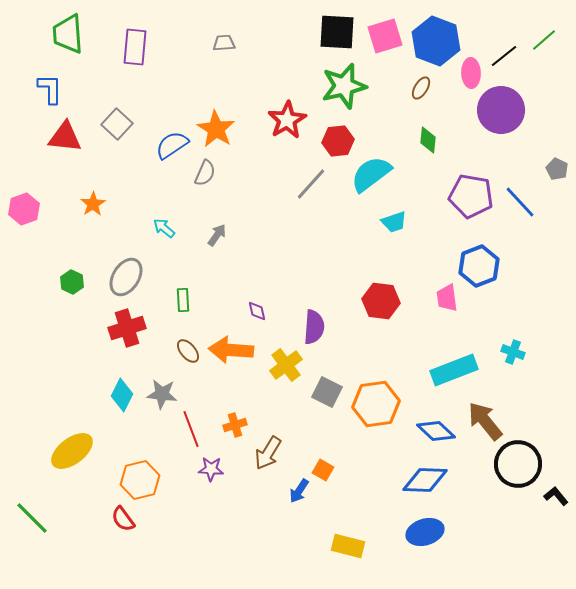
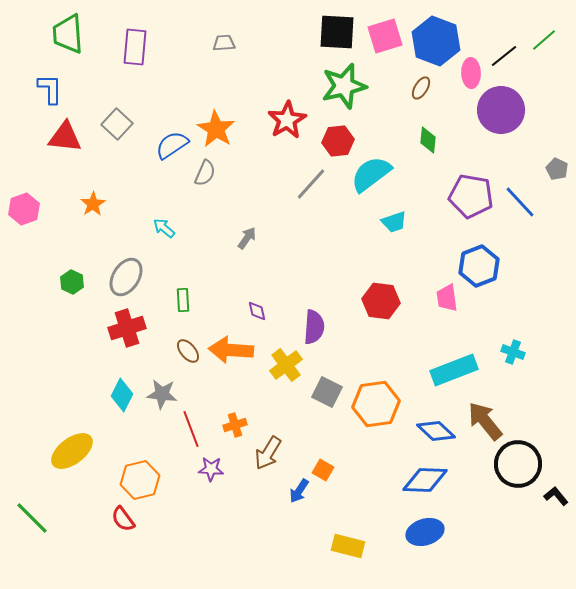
gray arrow at (217, 235): moved 30 px right, 3 px down
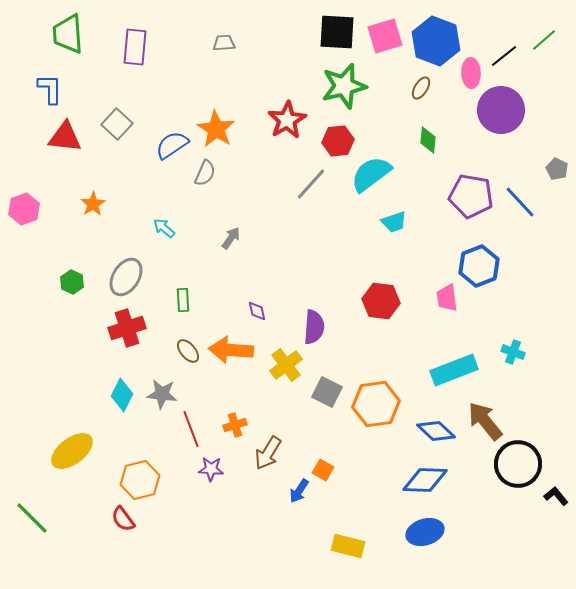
gray arrow at (247, 238): moved 16 px left
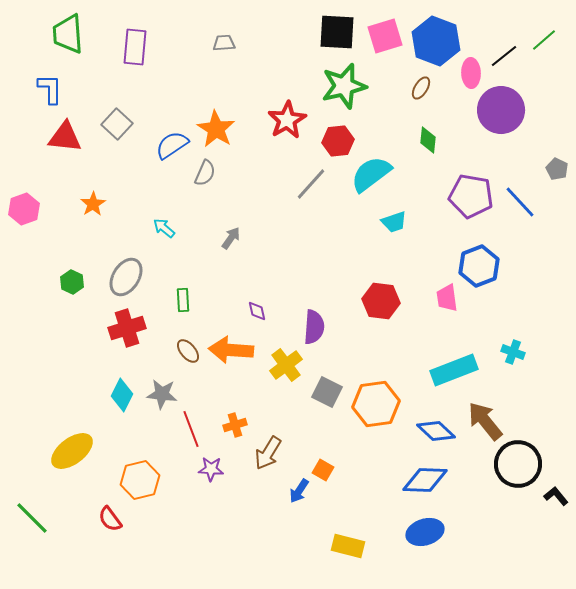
red semicircle at (123, 519): moved 13 px left
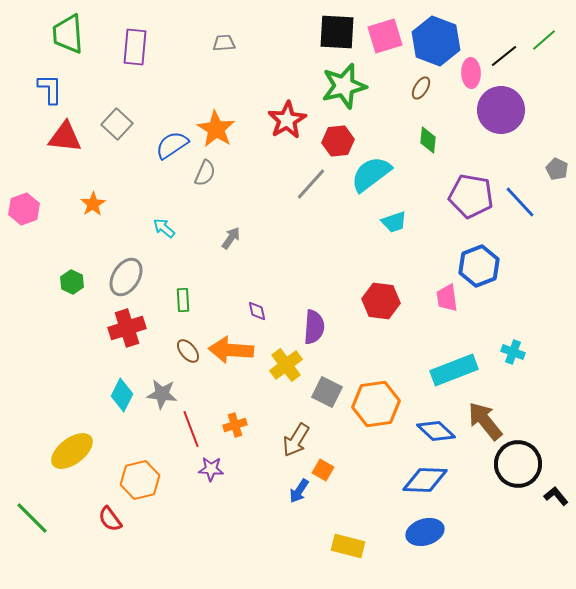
brown arrow at (268, 453): moved 28 px right, 13 px up
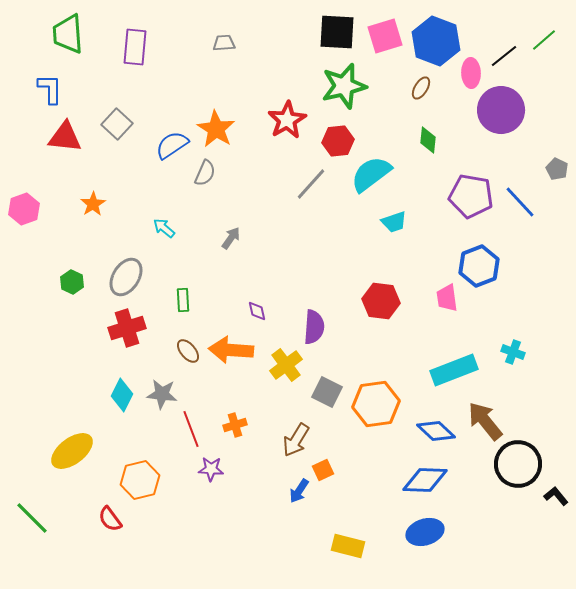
orange square at (323, 470): rotated 35 degrees clockwise
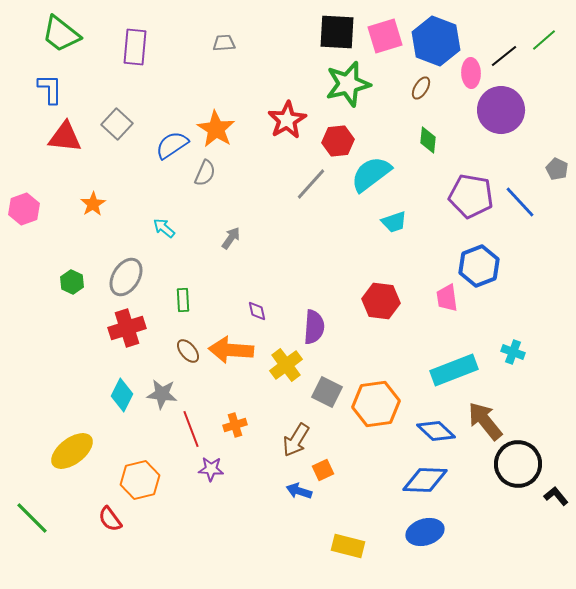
green trapezoid at (68, 34): moved 7 px left; rotated 48 degrees counterclockwise
green star at (344, 86): moved 4 px right, 2 px up
blue arrow at (299, 491): rotated 75 degrees clockwise
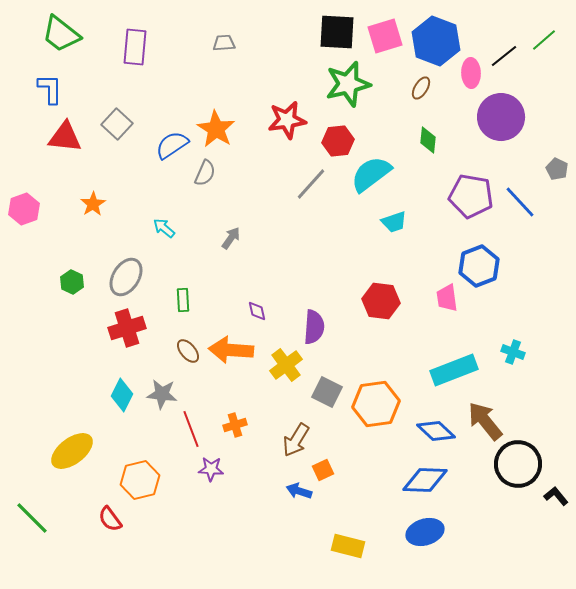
purple circle at (501, 110): moved 7 px down
red star at (287, 120): rotated 21 degrees clockwise
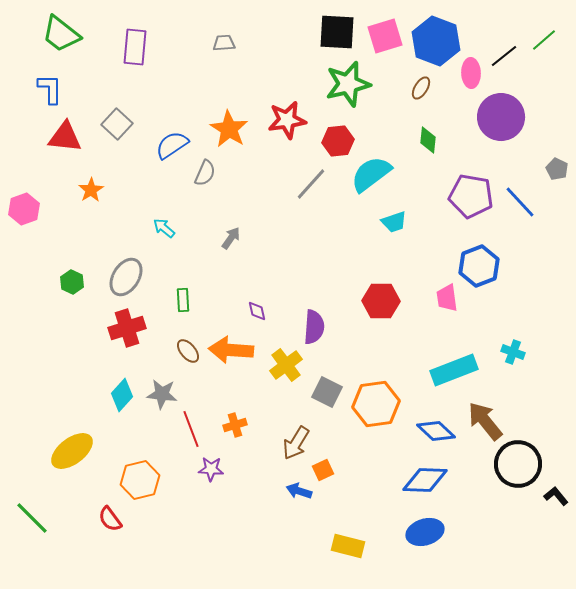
orange star at (216, 129): moved 13 px right
orange star at (93, 204): moved 2 px left, 14 px up
red hexagon at (381, 301): rotated 6 degrees counterclockwise
cyan diamond at (122, 395): rotated 16 degrees clockwise
brown arrow at (296, 440): moved 3 px down
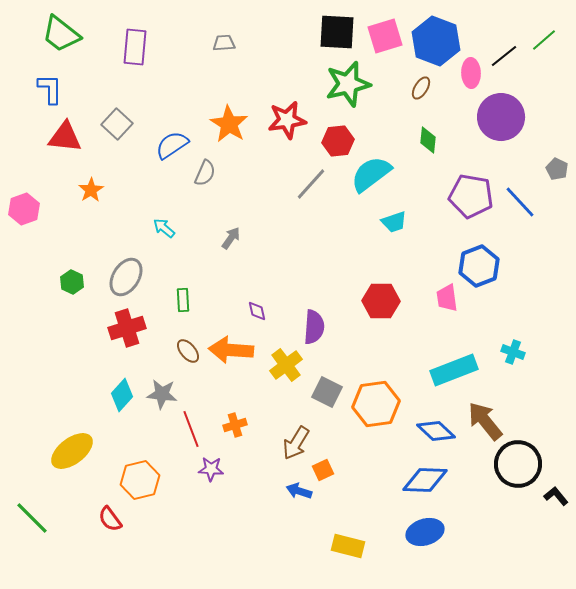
orange star at (229, 129): moved 5 px up
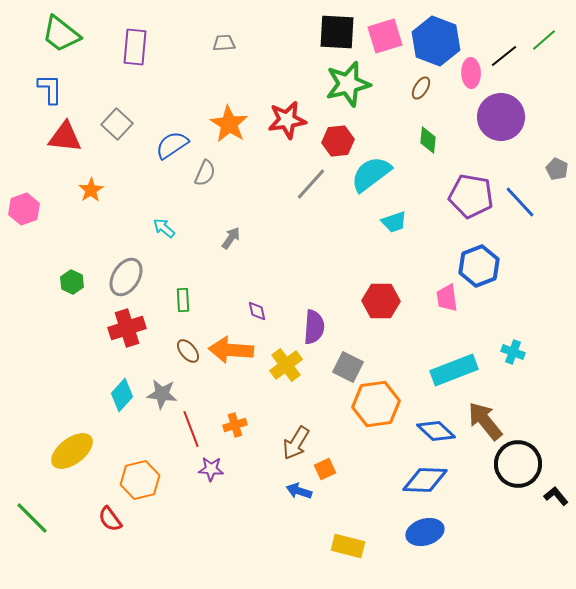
gray square at (327, 392): moved 21 px right, 25 px up
orange square at (323, 470): moved 2 px right, 1 px up
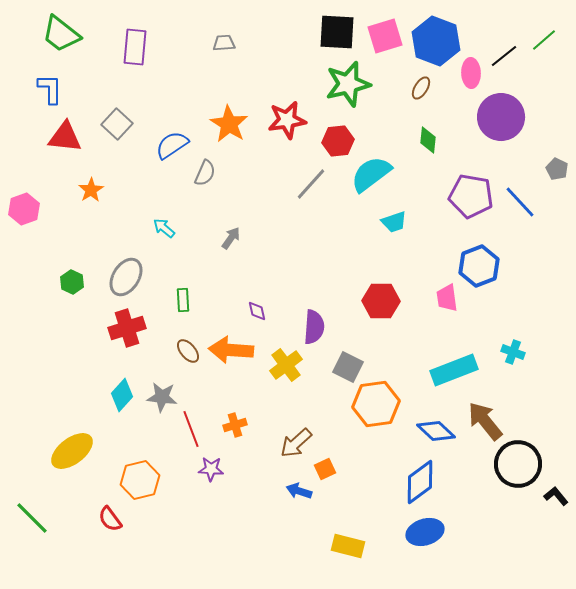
gray star at (162, 394): moved 3 px down
brown arrow at (296, 443): rotated 16 degrees clockwise
blue diamond at (425, 480): moved 5 px left, 2 px down; rotated 39 degrees counterclockwise
